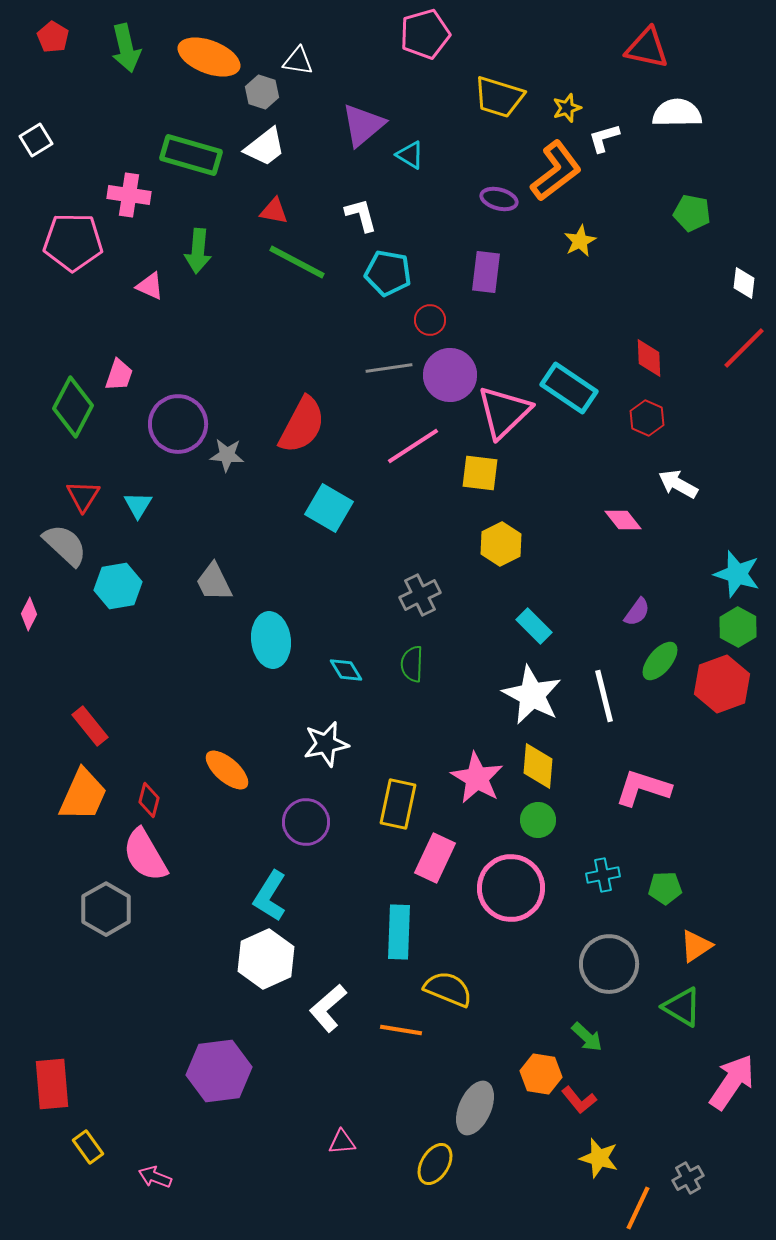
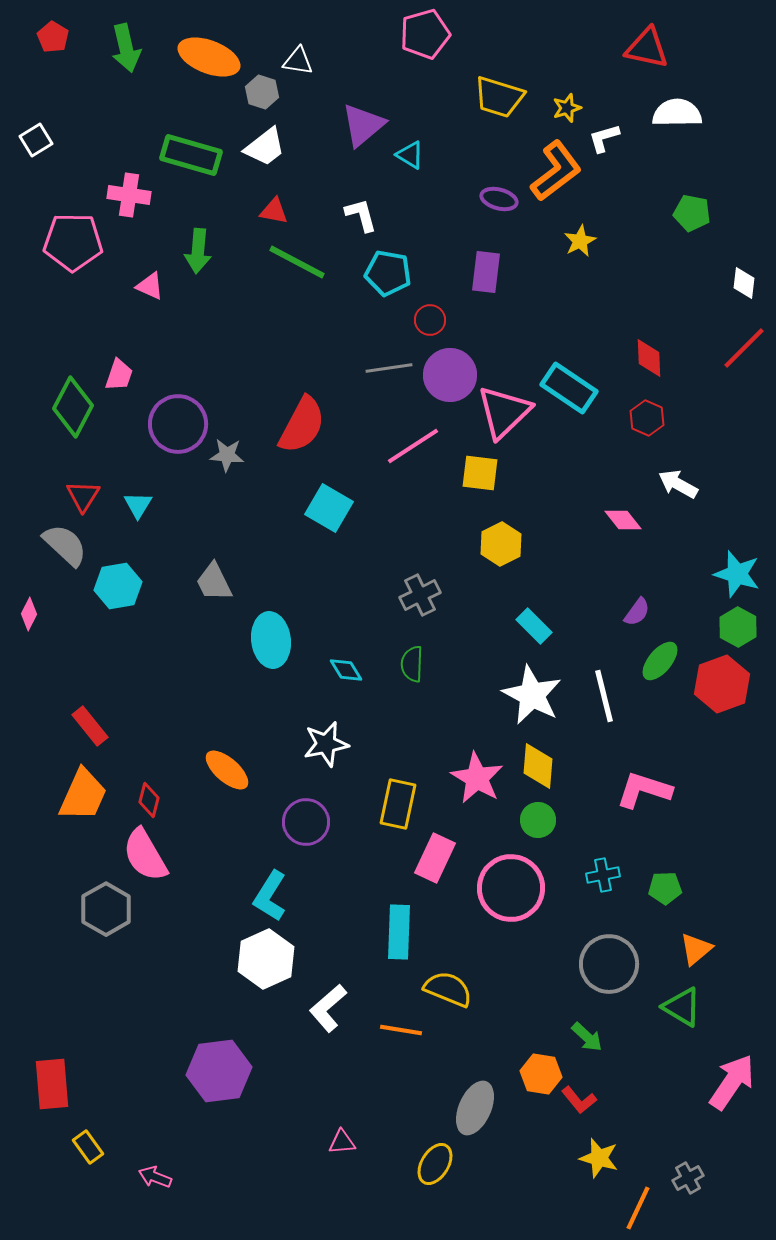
pink L-shape at (643, 788): moved 1 px right, 2 px down
orange triangle at (696, 946): moved 3 px down; rotated 6 degrees counterclockwise
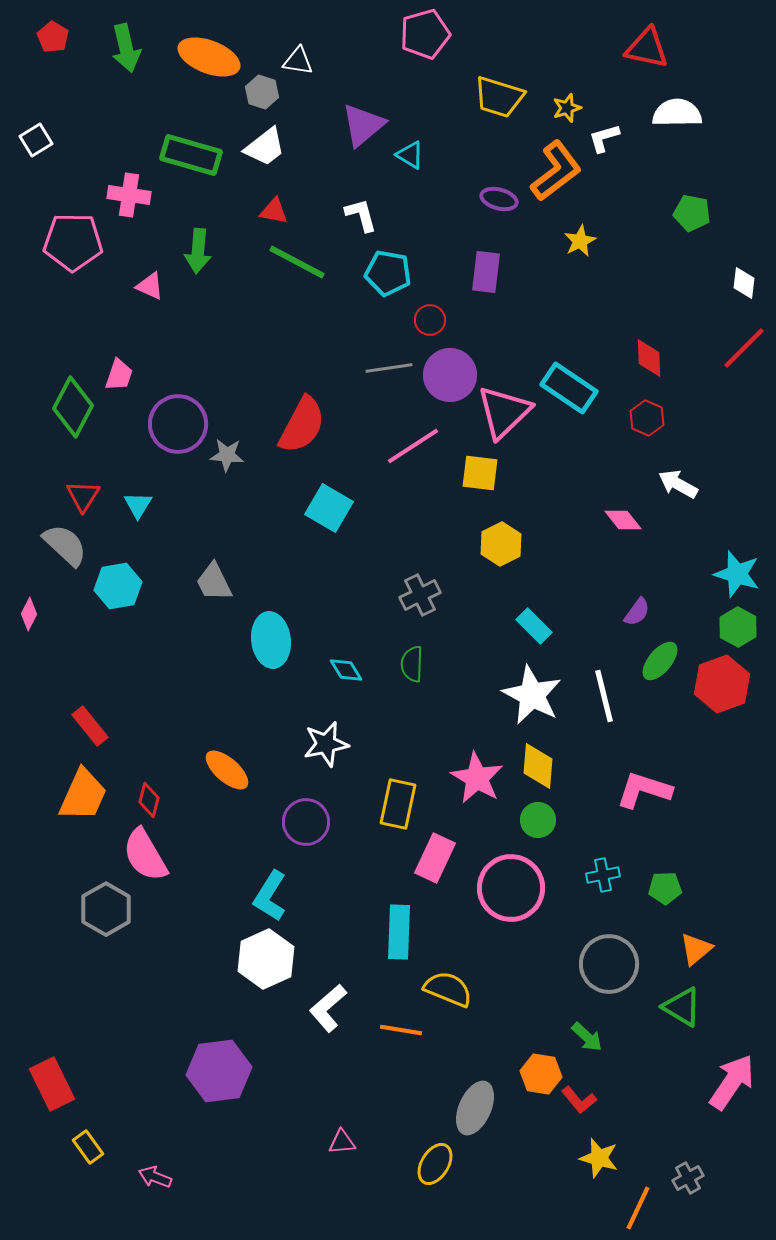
red rectangle at (52, 1084): rotated 21 degrees counterclockwise
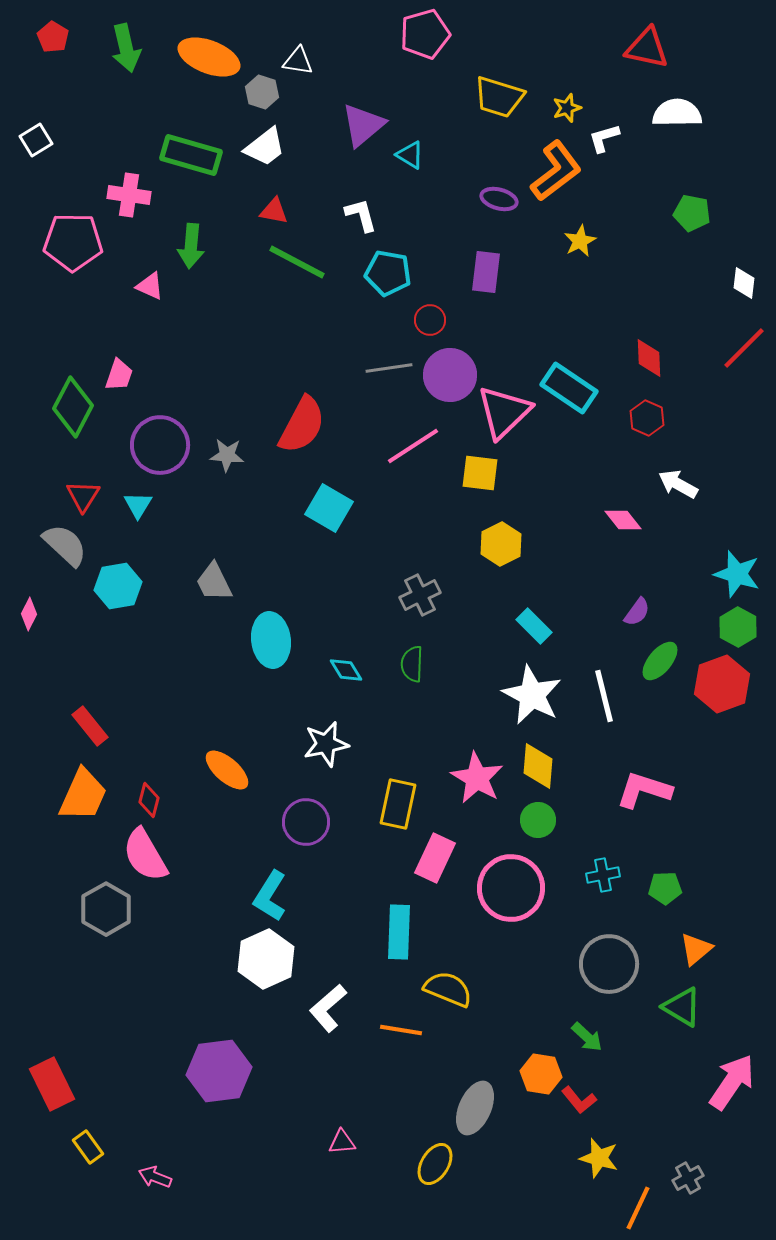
green arrow at (198, 251): moved 7 px left, 5 px up
purple circle at (178, 424): moved 18 px left, 21 px down
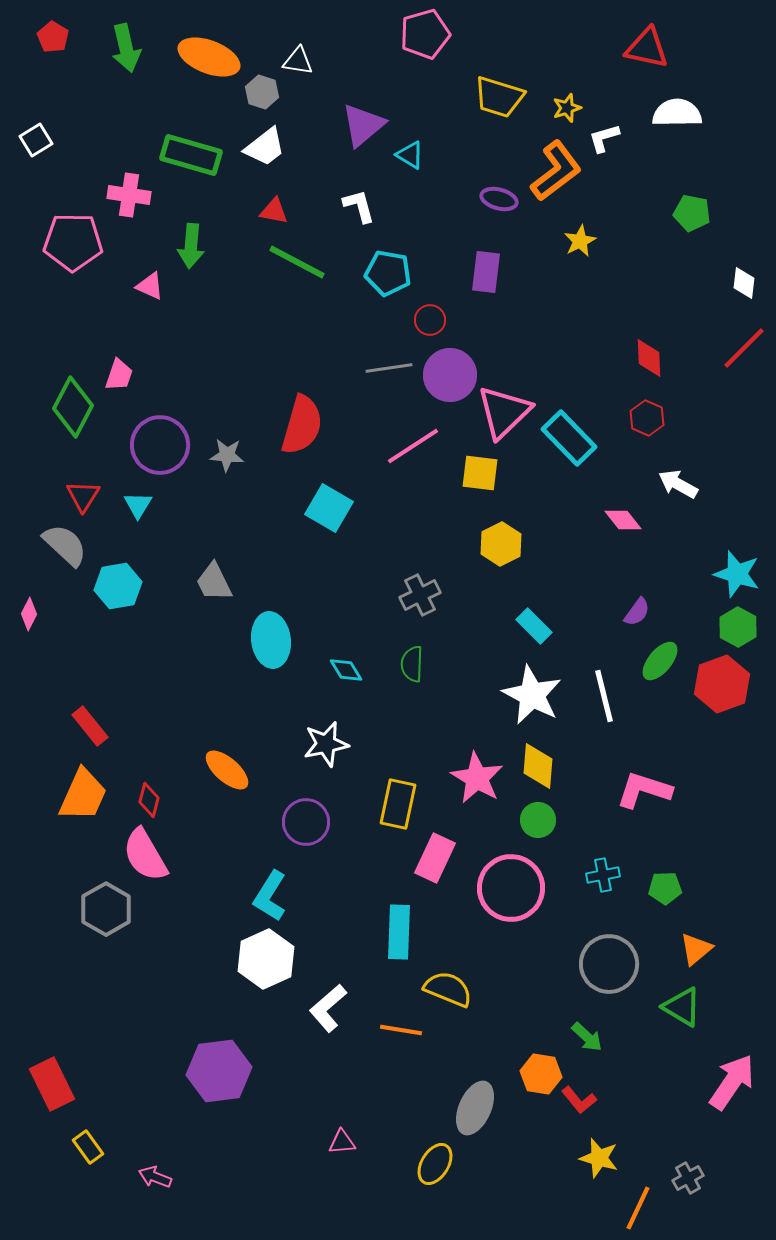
white L-shape at (361, 215): moved 2 px left, 9 px up
cyan rectangle at (569, 388): moved 50 px down; rotated 12 degrees clockwise
red semicircle at (302, 425): rotated 12 degrees counterclockwise
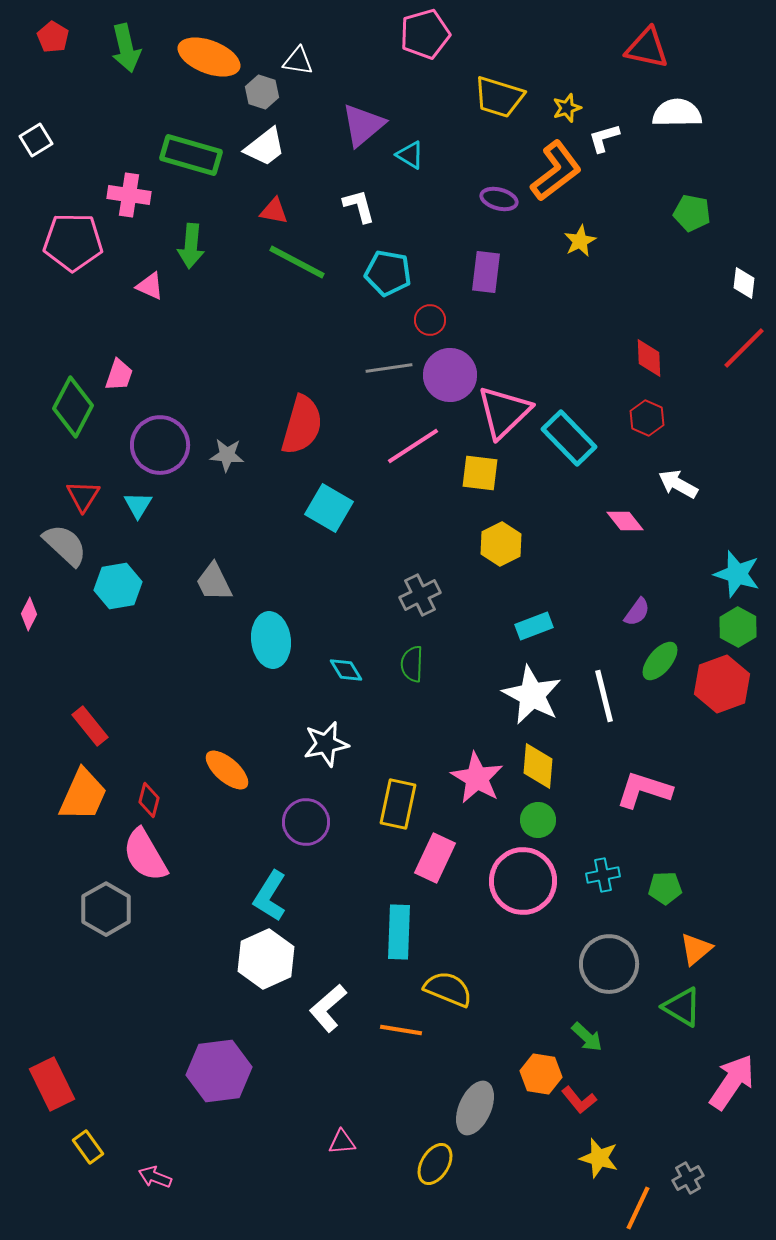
pink diamond at (623, 520): moved 2 px right, 1 px down
cyan rectangle at (534, 626): rotated 66 degrees counterclockwise
pink circle at (511, 888): moved 12 px right, 7 px up
